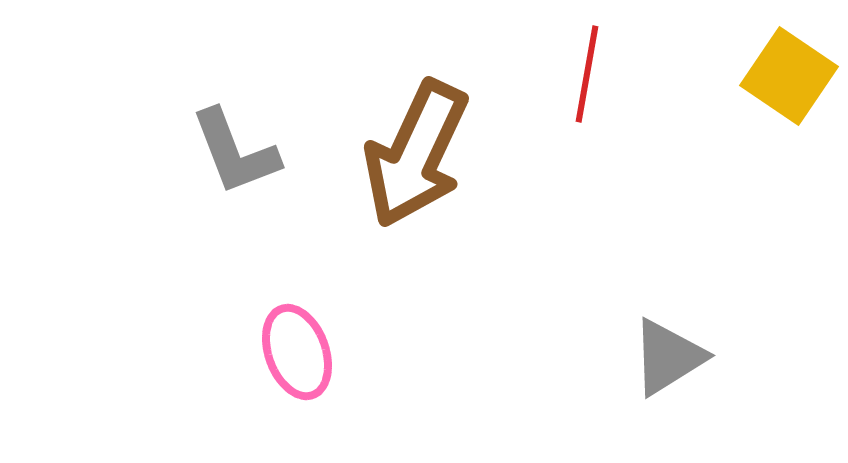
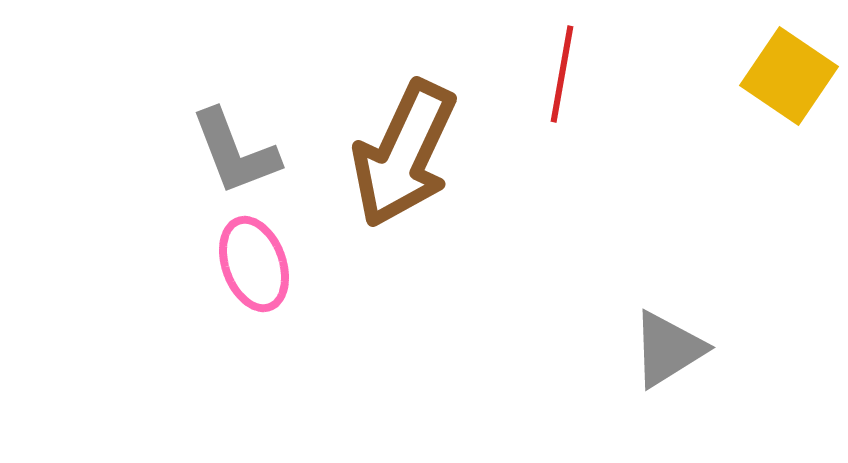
red line: moved 25 px left
brown arrow: moved 12 px left
pink ellipse: moved 43 px left, 88 px up
gray triangle: moved 8 px up
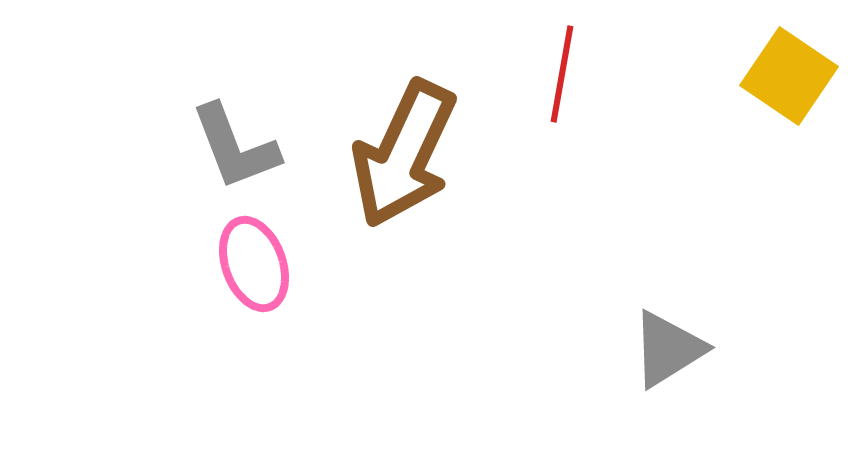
gray L-shape: moved 5 px up
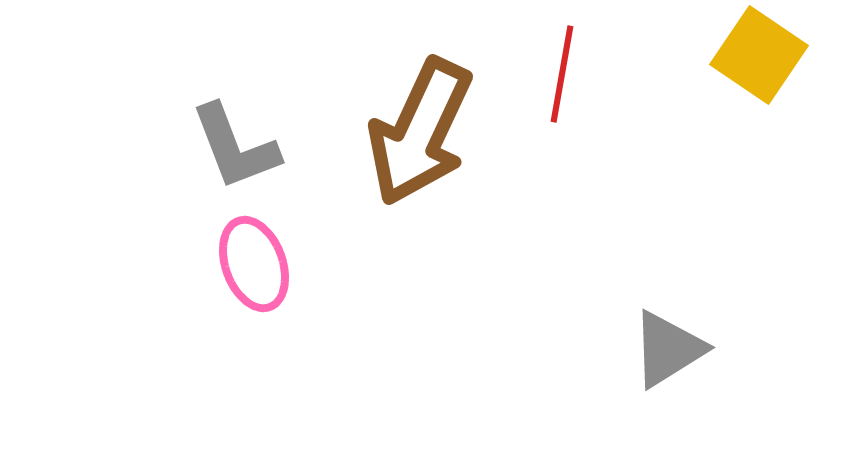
yellow square: moved 30 px left, 21 px up
brown arrow: moved 16 px right, 22 px up
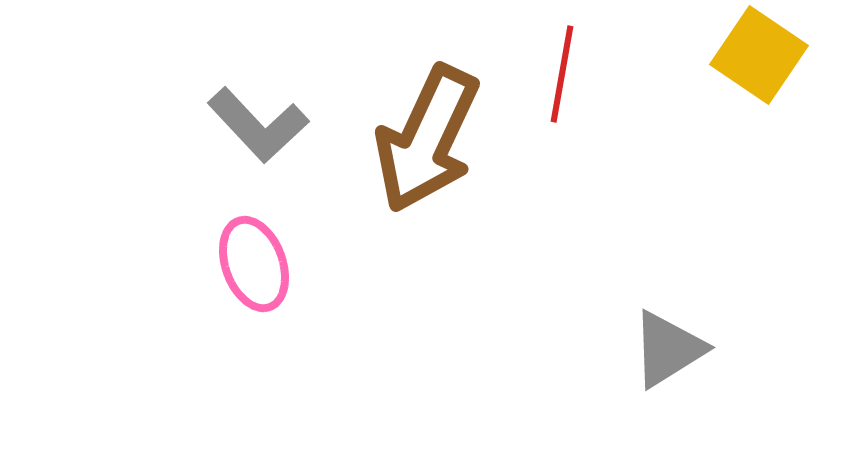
brown arrow: moved 7 px right, 7 px down
gray L-shape: moved 23 px right, 22 px up; rotated 22 degrees counterclockwise
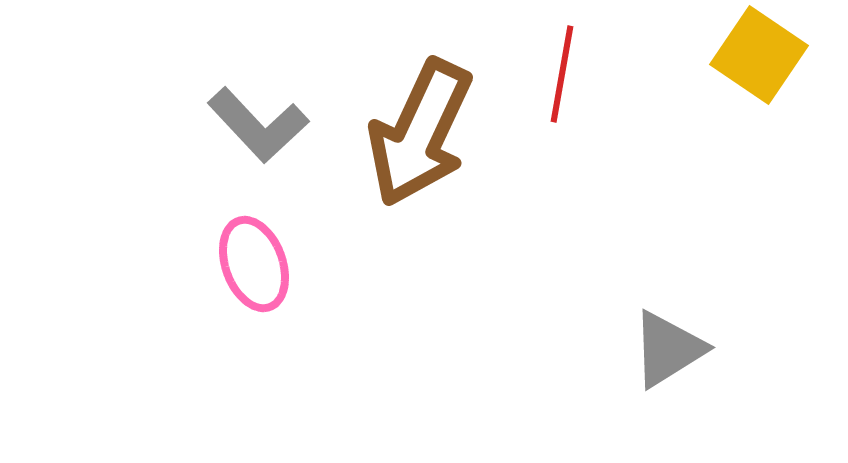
brown arrow: moved 7 px left, 6 px up
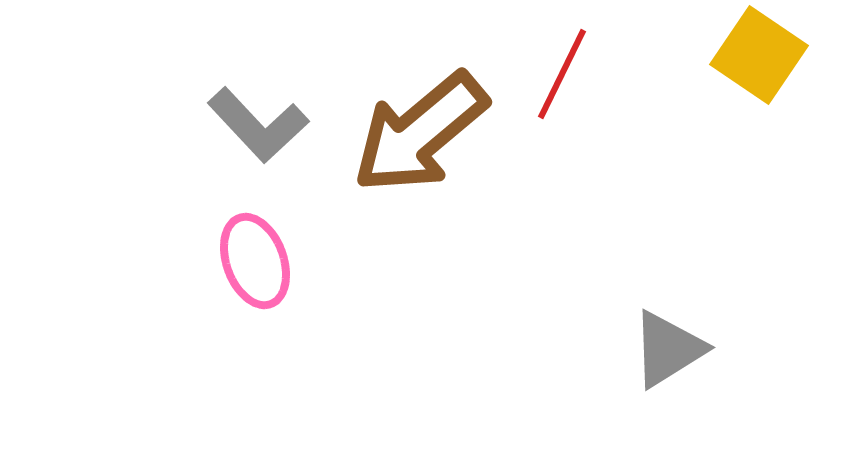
red line: rotated 16 degrees clockwise
brown arrow: rotated 25 degrees clockwise
pink ellipse: moved 1 px right, 3 px up
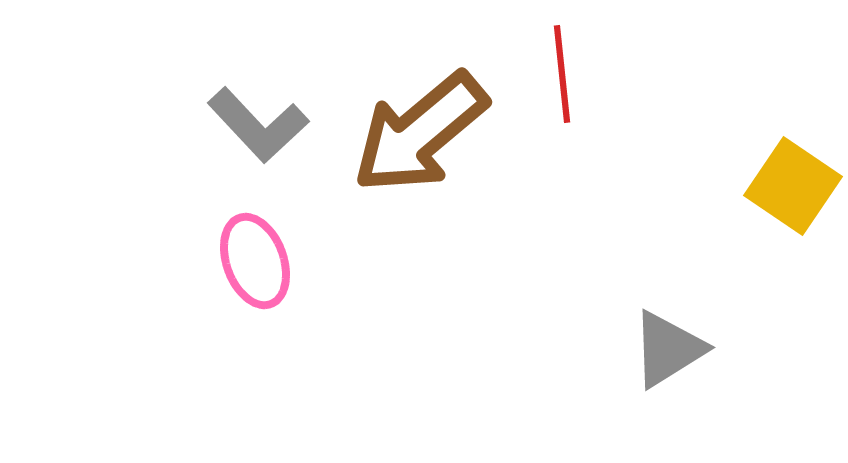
yellow square: moved 34 px right, 131 px down
red line: rotated 32 degrees counterclockwise
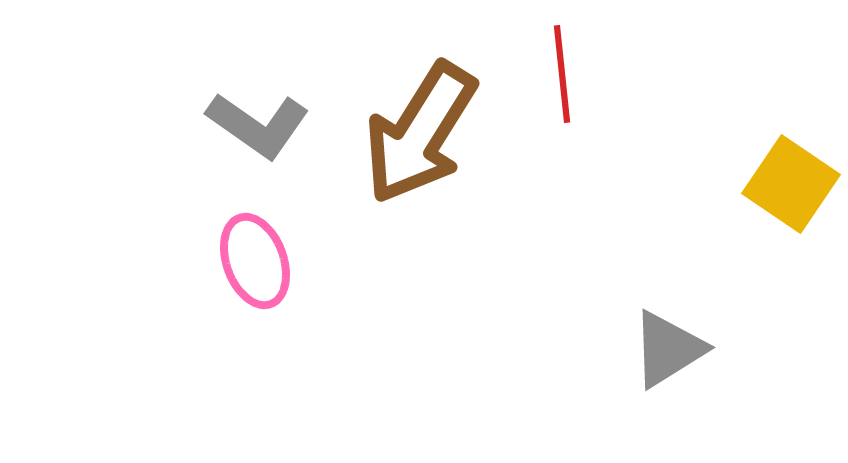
gray L-shape: rotated 12 degrees counterclockwise
brown arrow: rotated 18 degrees counterclockwise
yellow square: moved 2 px left, 2 px up
